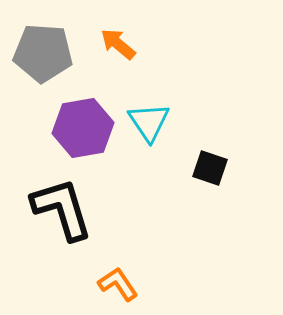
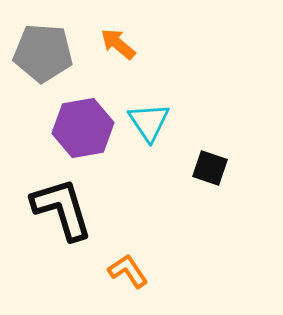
orange L-shape: moved 10 px right, 13 px up
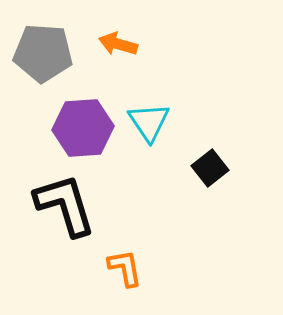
orange arrow: rotated 24 degrees counterclockwise
purple hexagon: rotated 6 degrees clockwise
black square: rotated 33 degrees clockwise
black L-shape: moved 3 px right, 4 px up
orange L-shape: moved 3 px left, 3 px up; rotated 24 degrees clockwise
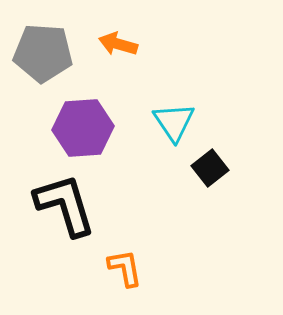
cyan triangle: moved 25 px right
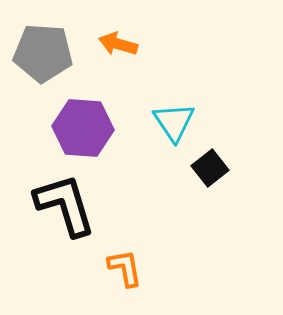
purple hexagon: rotated 8 degrees clockwise
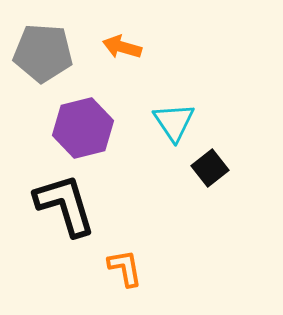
orange arrow: moved 4 px right, 3 px down
purple hexagon: rotated 18 degrees counterclockwise
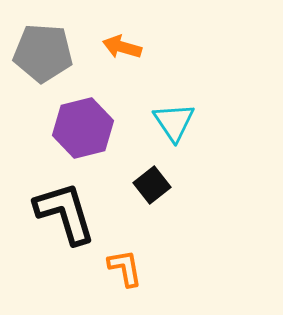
black square: moved 58 px left, 17 px down
black L-shape: moved 8 px down
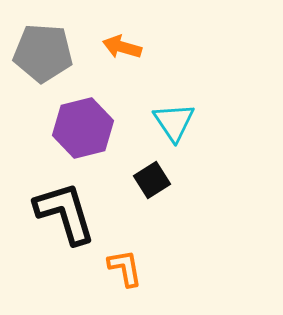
black square: moved 5 px up; rotated 6 degrees clockwise
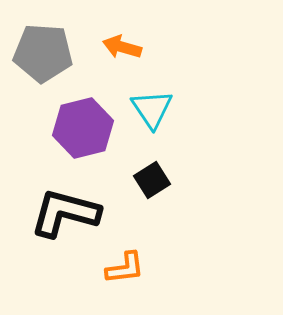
cyan triangle: moved 22 px left, 13 px up
black L-shape: rotated 58 degrees counterclockwise
orange L-shape: rotated 93 degrees clockwise
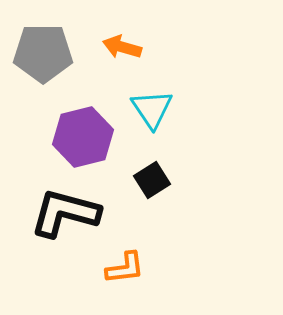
gray pentagon: rotated 4 degrees counterclockwise
purple hexagon: moved 9 px down
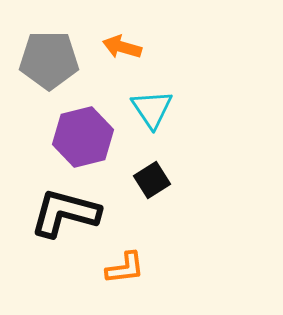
gray pentagon: moved 6 px right, 7 px down
